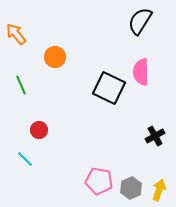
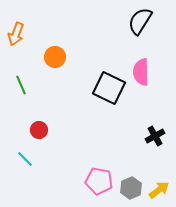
orange arrow: rotated 120 degrees counterclockwise
yellow arrow: rotated 35 degrees clockwise
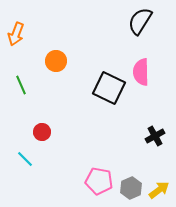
orange circle: moved 1 px right, 4 px down
red circle: moved 3 px right, 2 px down
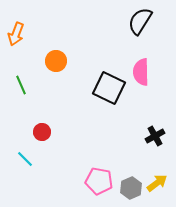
yellow arrow: moved 2 px left, 7 px up
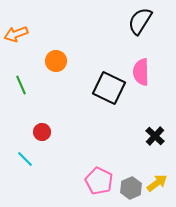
orange arrow: rotated 50 degrees clockwise
black cross: rotated 18 degrees counterclockwise
pink pentagon: rotated 16 degrees clockwise
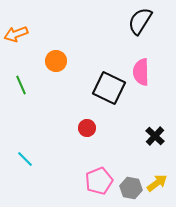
red circle: moved 45 px right, 4 px up
pink pentagon: rotated 24 degrees clockwise
gray hexagon: rotated 25 degrees counterclockwise
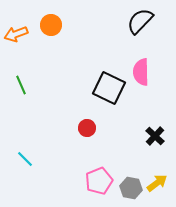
black semicircle: rotated 12 degrees clockwise
orange circle: moved 5 px left, 36 px up
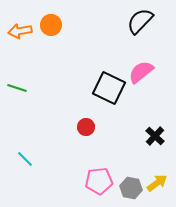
orange arrow: moved 4 px right, 3 px up; rotated 10 degrees clockwise
pink semicircle: rotated 52 degrees clockwise
green line: moved 4 px left, 3 px down; rotated 48 degrees counterclockwise
red circle: moved 1 px left, 1 px up
pink pentagon: rotated 16 degrees clockwise
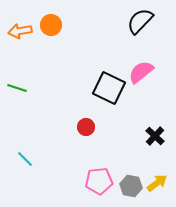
gray hexagon: moved 2 px up
